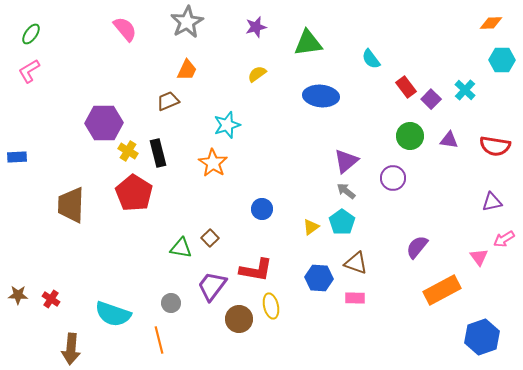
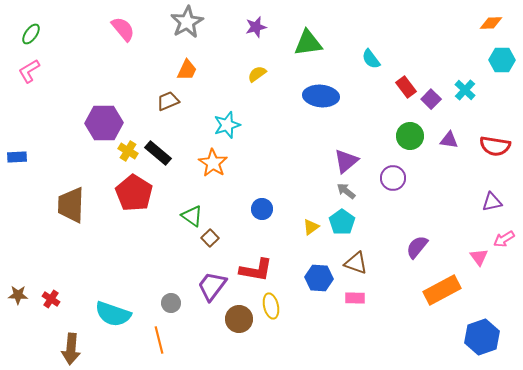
pink semicircle at (125, 29): moved 2 px left
black rectangle at (158, 153): rotated 36 degrees counterclockwise
green triangle at (181, 248): moved 11 px right, 32 px up; rotated 25 degrees clockwise
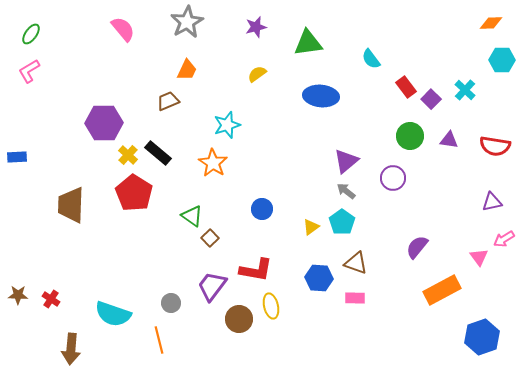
yellow cross at (128, 151): moved 4 px down; rotated 12 degrees clockwise
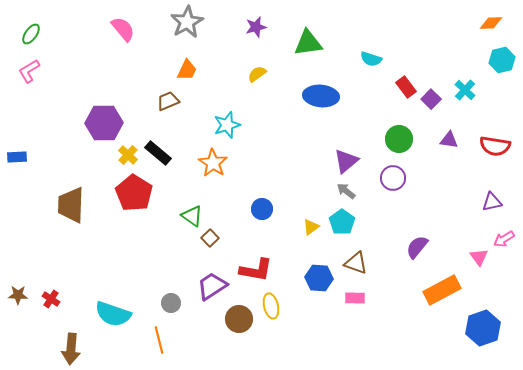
cyan semicircle at (371, 59): rotated 35 degrees counterclockwise
cyan hexagon at (502, 60): rotated 15 degrees counterclockwise
green circle at (410, 136): moved 11 px left, 3 px down
purple trapezoid at (212, 286): rotated 20 degrees clockwise
blue hexagon at (482, 337): moved 1 px right, 9 px up
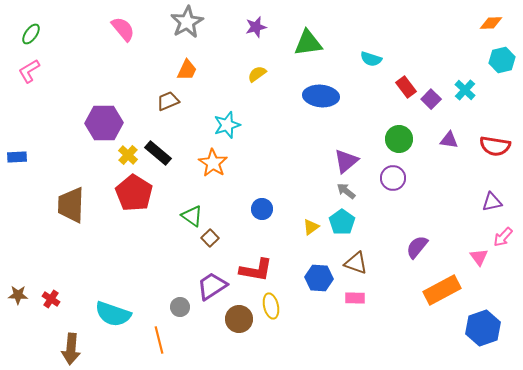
pink arrow at (504, 239): moved 1 px left, 2 px up; rotated 15 degrees counterclockwise
gray circle at (171, 303): moved 9 px right, 4 px down
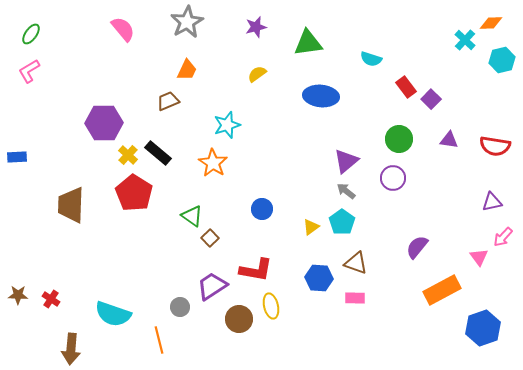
cyan cross at (465, 90): moved 50 px up
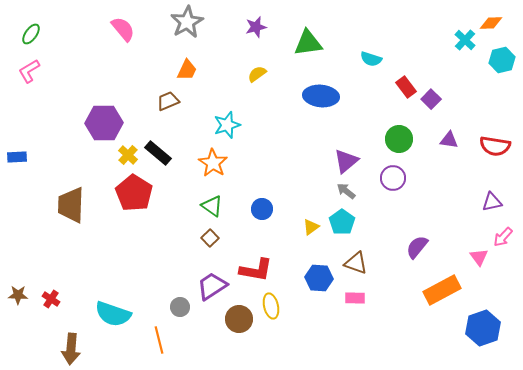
green triangle at (192, 216): moved 20 px right, 10 px up
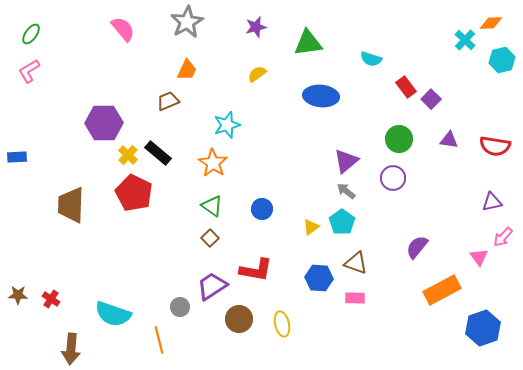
red pentagon at (134, 193): rotated 6 degrees counterclockwise
yellow ellipse at (271, 306): moved 11 px right, 18 px down
